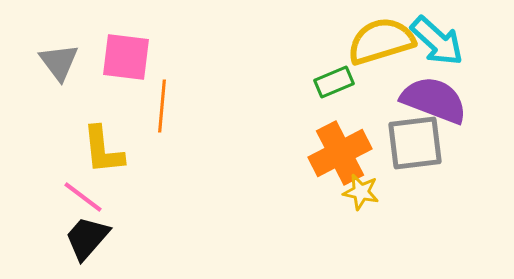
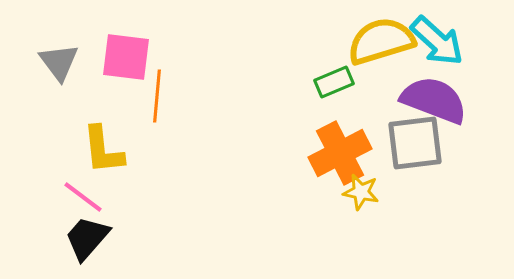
orange line: moved 5 px left, 10 px up
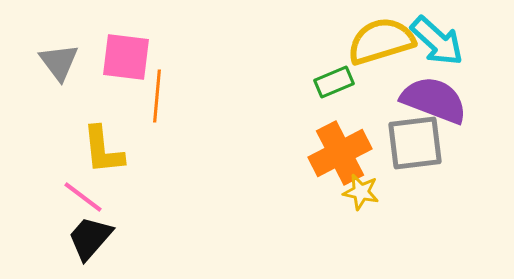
black trapezoid: moved 3 px right
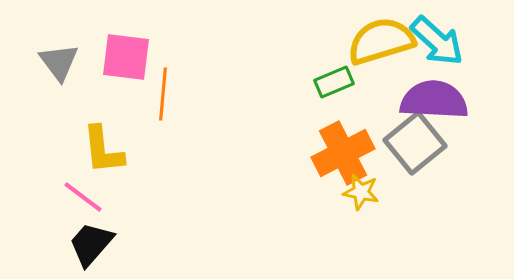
orange line: moved 6 px right, 2 px up
purple semicircle: rotated 18 degrees counterclockwise
gray square: rotated 32 degrees counterclockwise
orange cross: moved 3 px right
black trapezoid: moved 1 px right, 6 px down
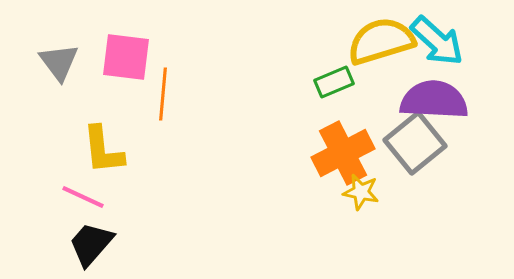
pink line: rotated 12 degrees counterclockwise
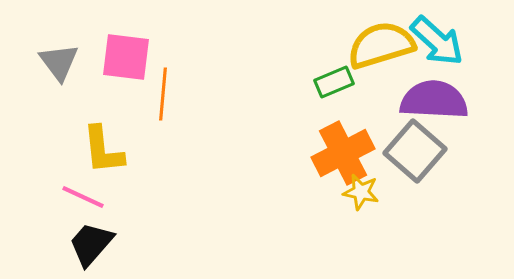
yellow semicircle: moved 4 px down
gray square: moved 8 px down; rotated 10 degrees counterclockwise
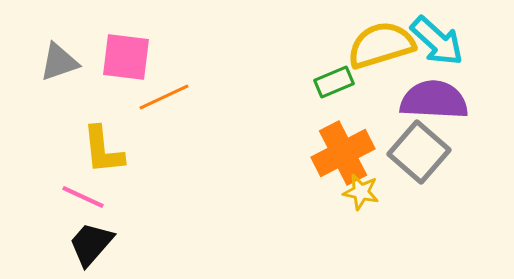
gray triangle: rotated 48 degrees clockwise
orange line: moved 1 px right, 3 px down; rotated 60 degrees clockwise
gray square: moved 4 px right, 1 px down
